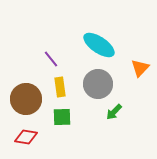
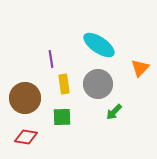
purple line: rotated 30 degrees clockwise
yellow rectangle: moved 4 px right, 3 px up
brown circle: moved 1 px left, 1 px up
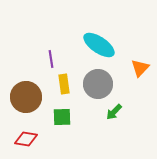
brown circle: moved 1 px right, 1 px up
red diamond: moved 2 px down
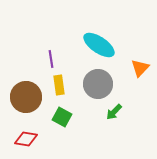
yellow rectangle: moved 5 px left, 1 px down
green square: rotated 30 degrees clockwise
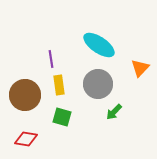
brown circle: moved 1 px left, 2 px up
green square: rotated 12 degrees counterclockwise
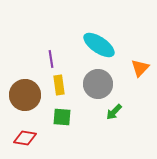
green square: rotated 12 degrees counterclockwise
red diamond: moved 1 px left, 1 px up
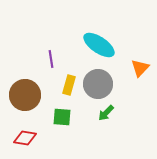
yellow rectangle: moved 10 px right; rotated 24 degrees clockwise
green arrow: moved 8 px left, 1 px down
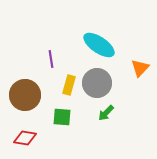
gray circle: moved 1 px left, 1 px up
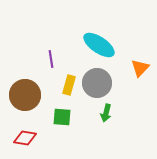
green arrow: rotated 30 degrees counterclockwise
